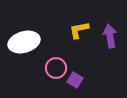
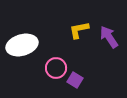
purple arrow: moved 1 px left, 1 px down; rotated 25 degrees counterclockwise
white ellipse: moved 2 px left, 3 px down
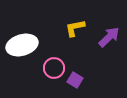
yellow L-shape: moved 4 px left, 2 px up
purple arrow: rotated 80 degrees clockwise
pink circle: moved 2 px left
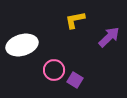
yellow L-shape: moved 8 px up
pink circle: moved 2 px down
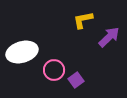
yellow L-shape: moved 8 px right
white ellipse: moved 7 px down
purple square: moved 1 px right; rotated 21 degrees clockwise
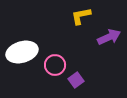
yellow L-shape: moved 2 px left, 4 px up
purple arrow: rotated 20 degrees clockwise
pink circle: moved 1 px right, 5 px up
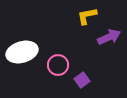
yellow L-shape: moved 6 px right
pink circle: moved 3 px right
purple square: moved 6 px right
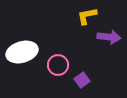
purple arrow: rotated 30 degrees clockwise
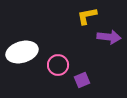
purple square: rotated 14 degrees clockwise
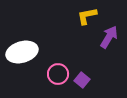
purple arrow: rotated 65 degrees counterclockwise
pink circle: moved 9 px down
purple square: rotated 28 degrees counterclockwise
